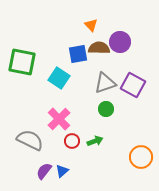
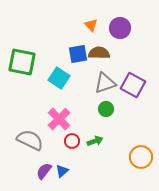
purple circle: moved 14 px up
brown semicircle: moved 5 px down
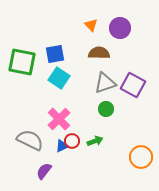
blue square: moved 23 px left
blue triangle: moved 25 px up; rotated 16 degrees clockwise
